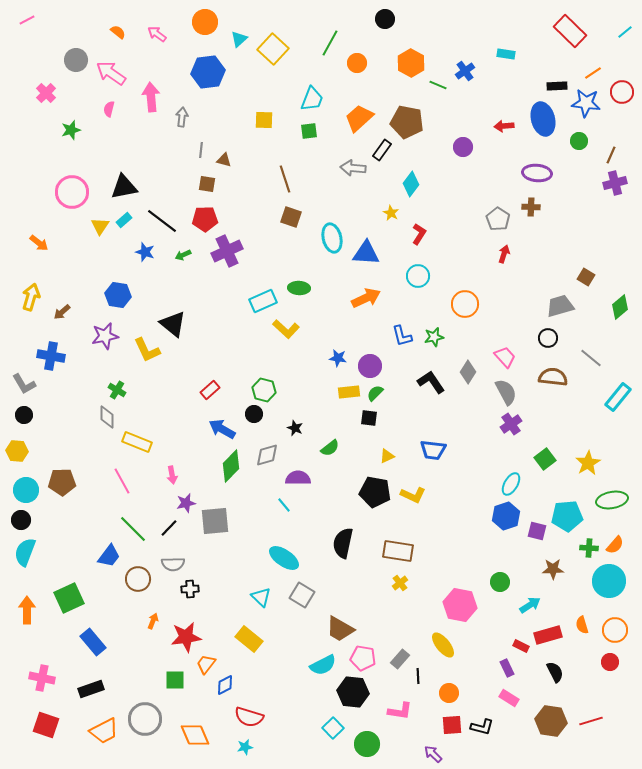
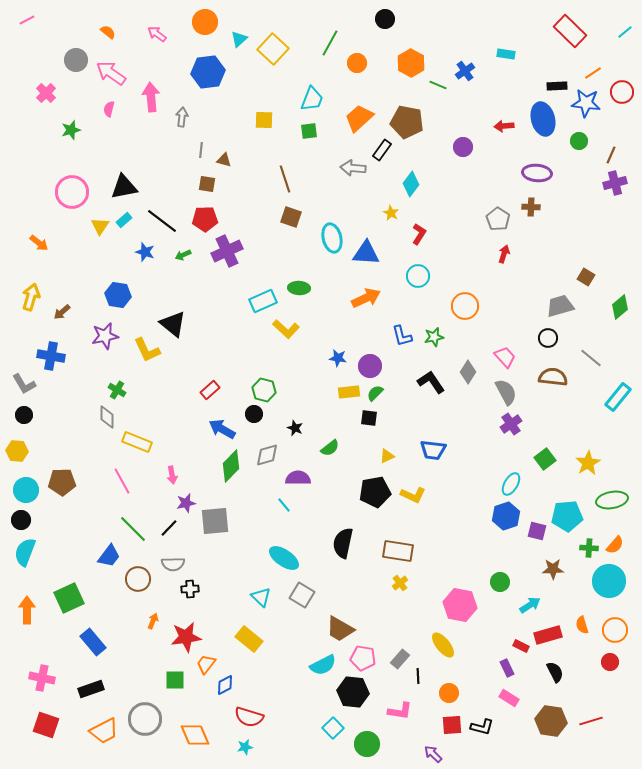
orange semicircle at (118, 32): moved 10 px left
orange circle at (465, 304): moved 2 px down
black pentagon at (375, 492): rotated 20 degrees counterclockwise
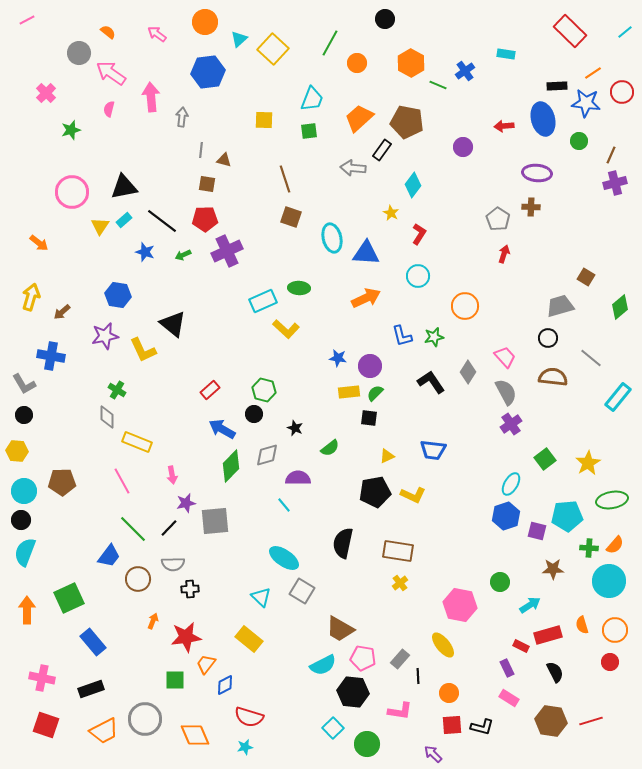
gray circle at (76, 60): moved 3 px right, 7 px up
cyan diamond at (411, 184): moved 2 px right, 1 px down
yellow L-shape at (147, 350): moved 4 px left
cyan circle at (26, 490): moved 2 px left, 1 px down
gray square at (302, 595): moved 4 px up
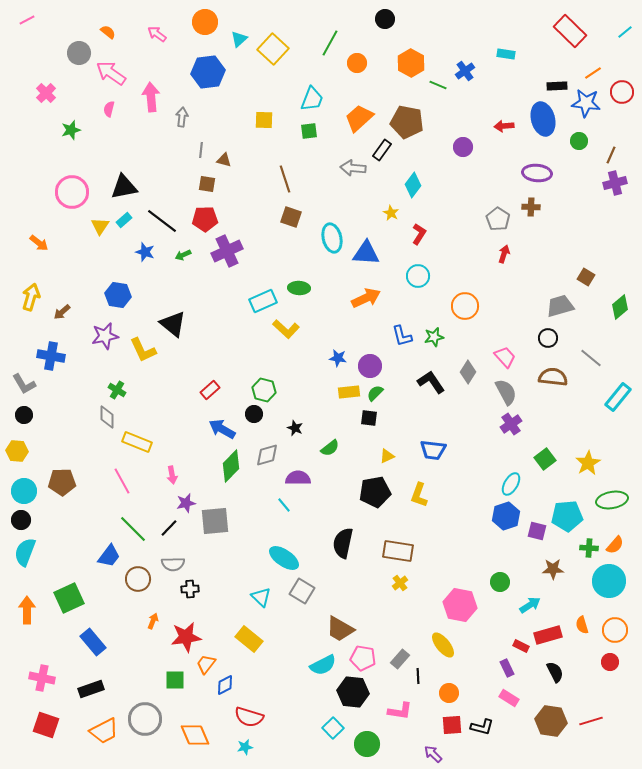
yellow L-shape at (413, 495): moved 6 px right; rotated 85 degrees clockwise
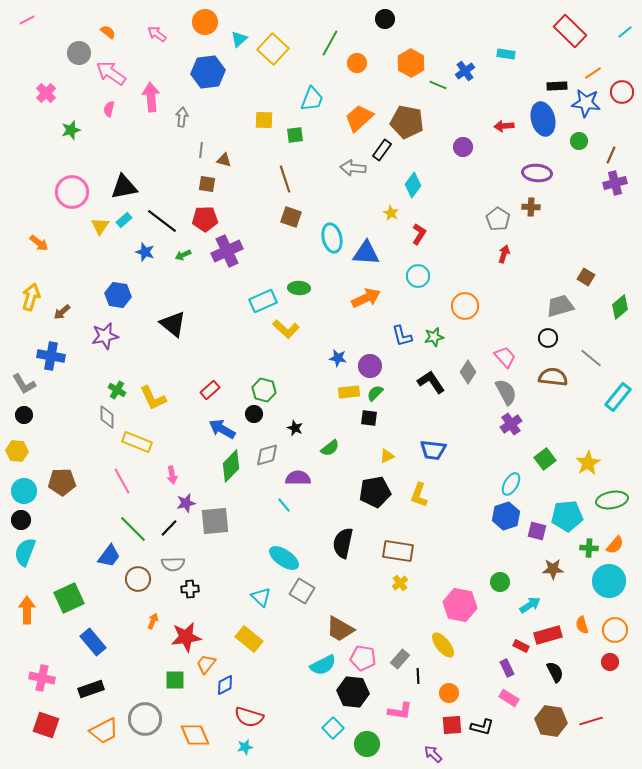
green square at (309, 131): moved 14 px left, 4 px down
yellow L-shape at (143, 350): moved 10 px right, 48 px down
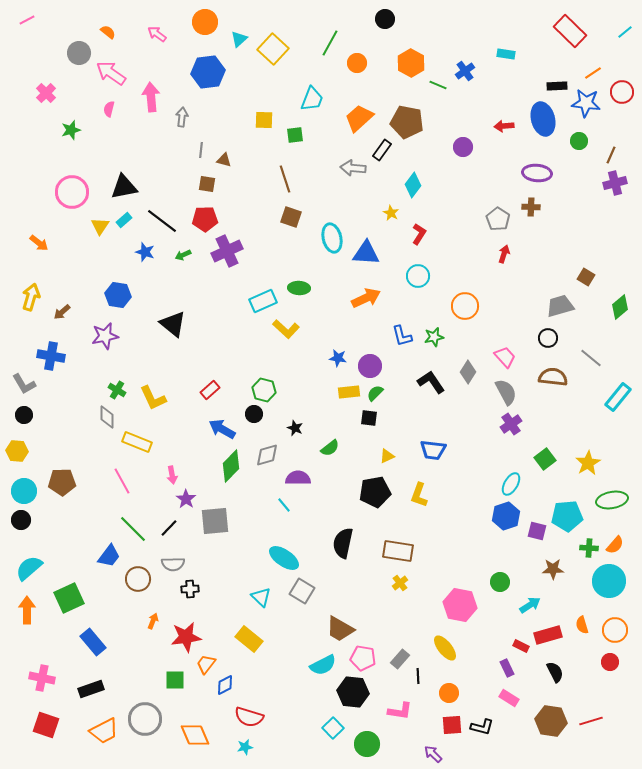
purple star at (186, 503): moved 4 px up; rotated 24 degrees counterclockwise
cyan semicircle at (25, 552): moved 4 px right, 16 px down; rotated 28 degrees clockwise
yellow ellipse at (443, 645): moved 2 px right, 3 px down
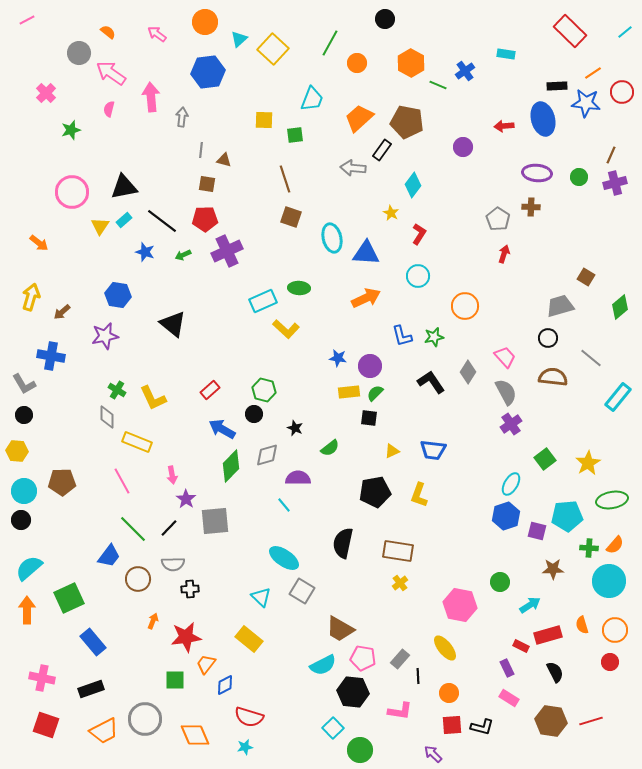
green circle at (579, 141): moved 36 px down
yellow triangle at (387, 456): moved 5 px right, 5 px up
green circle at (367, 744): moved 7 px left, 6 px down
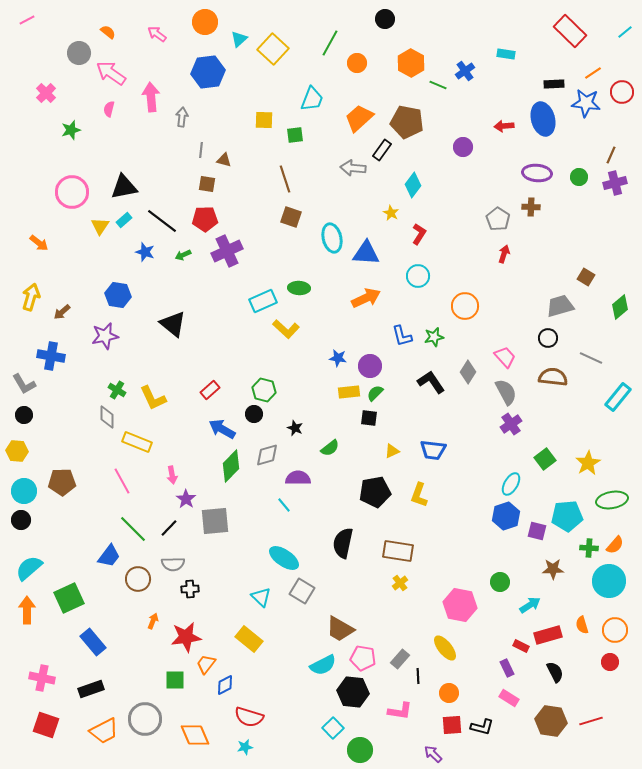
black rectangle at (557, 86): moved 3 px left, 2 px up
gray line at (591, 358): rotated 15 degrees counterclockwise
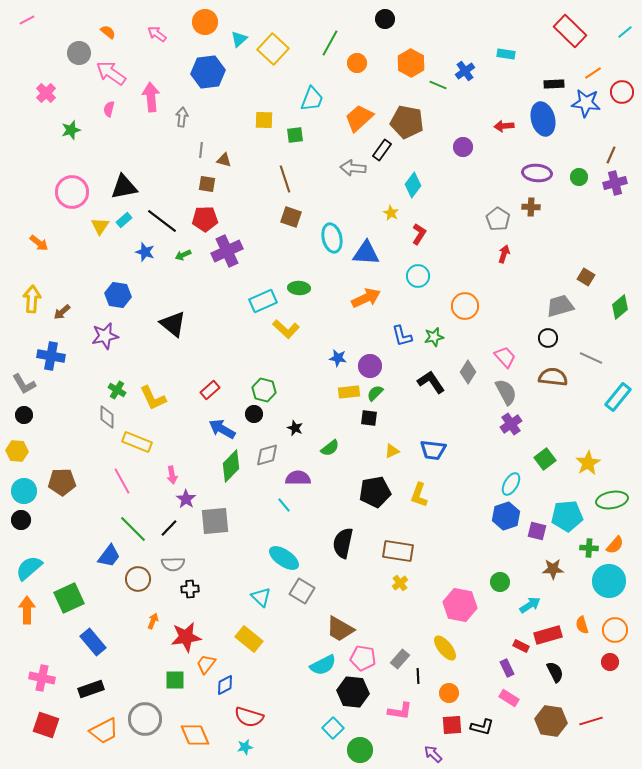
yellow arrow at (31, 297): moved 1 px right, 2 px down; rotated 12 degrees counterclockwise
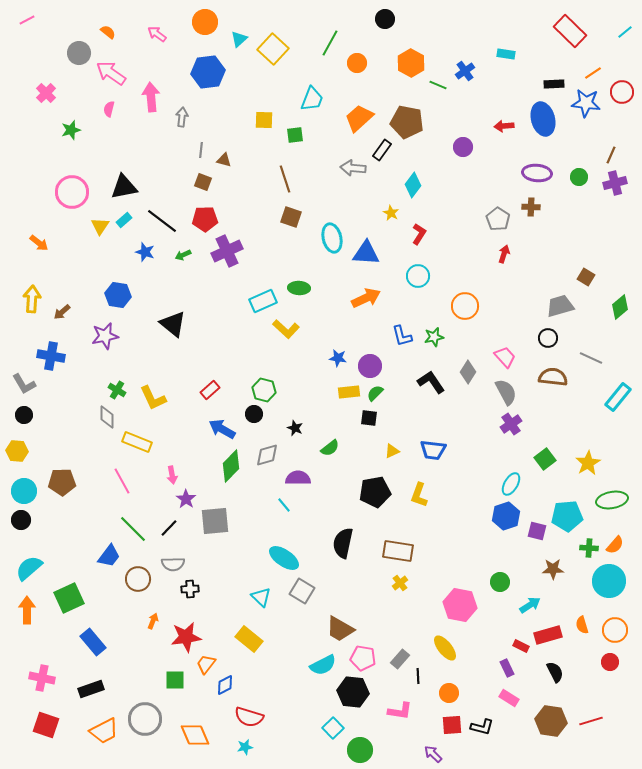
brown square at (207, 184): moved 4 px left, 2 px up; rotated 12 degrees clockwise
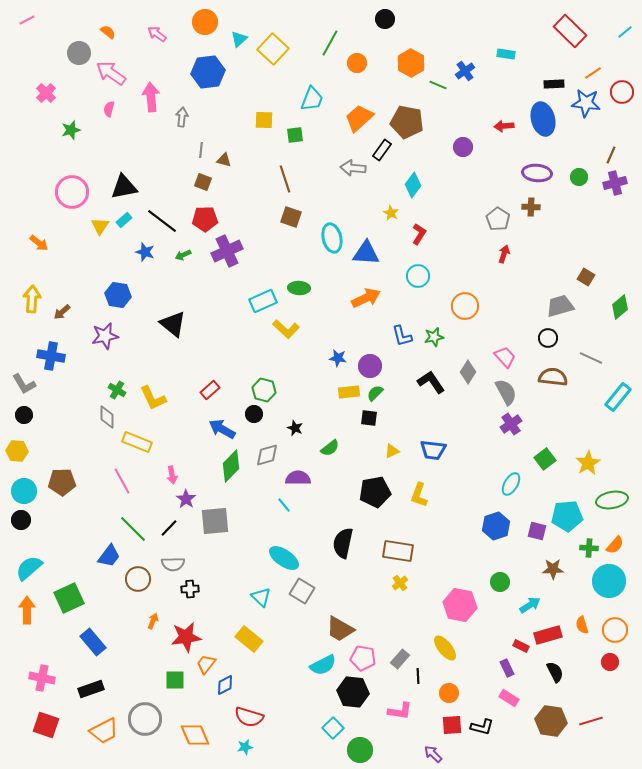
blue hexagon at (506, 516): moved 10 px left, 10 px down
